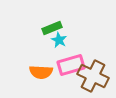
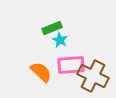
cyan star: moved 1 px right
pink rectangle: rotated 12 degrees clockwise
orange semicircle: rotated 140 degrees counterclockwise
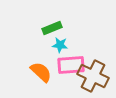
cyan star: moved 5 px down; rotated 21 degrees counterclockwise
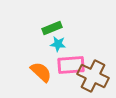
cyan star: moved 2 px left, 1 px up
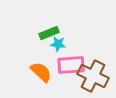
green rectangle: moved 3 px left, 5 px down
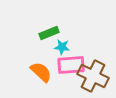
cyan star: moved 4 px right, 3 px down
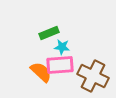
pink rectangle: moved 11 px left
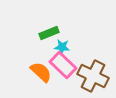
pink rectangle: moved 3 px right; rotated 48 degrees clockwise
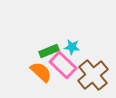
green rectangle: moved 18 px down
cyan star: moved 10 px right
brown cross: moved 1 px up; rotated 24 degrees clockwise
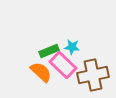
brown cross: rotated 28 degrees clockwise
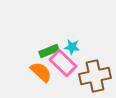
pink rectangle: moved 2 px up
brown cross: moved 2 px right, 1 px down
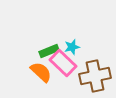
cyan star: rotated 21 degrees counterclockwise
